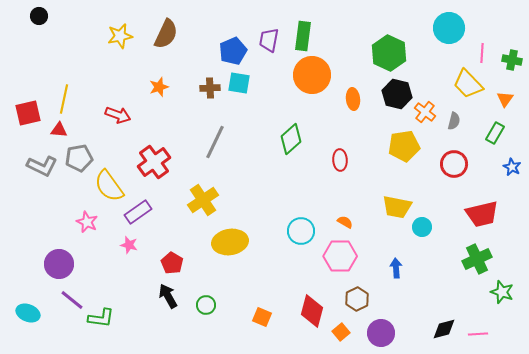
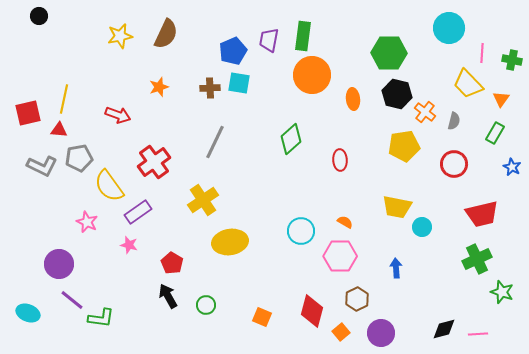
green hexagon at (389, 53): rotated 24 degrees counterclockwise
orange triangle at (505, 99): moved 4 px left
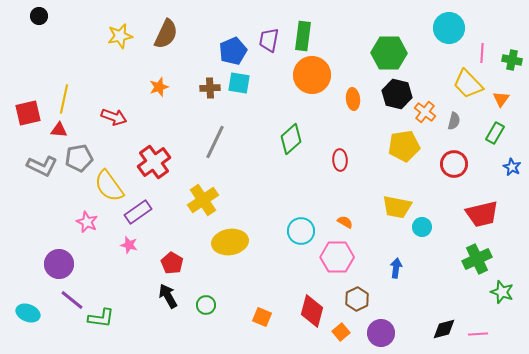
red arrow at (118, 115): moved 4 px left, 2 px down
pink hexagon at (340, 256): moved 3 px left, 1 px down
blue arrow at (396, 268): rotated 12 degrees clockwise
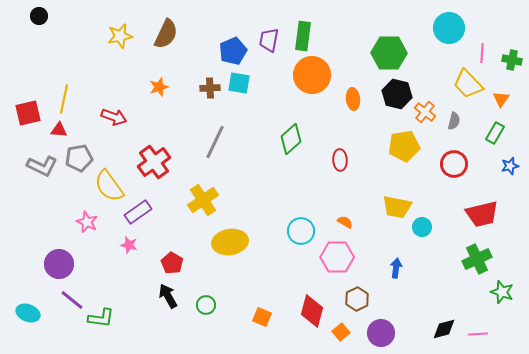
blue star at (512, 167): moved 2 px left, 1 px up; rotated 30 degrees clockwise
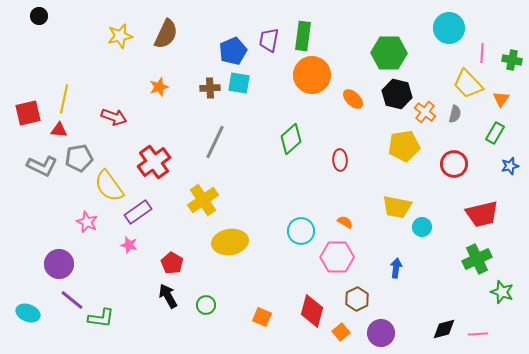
orange ellipse at (353, 99): rotated 40 degrees counterclockwise
gray semicircle at (454, 121): moved 1 px right, 7 px up
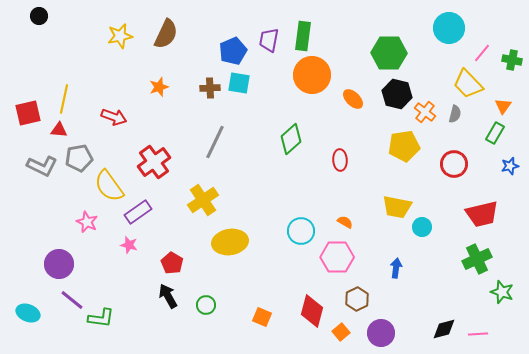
pink line at (482, 53): rotated 36 degrees clockwise
orange triangle at (501, 99): moved 2 px right, 7 px down
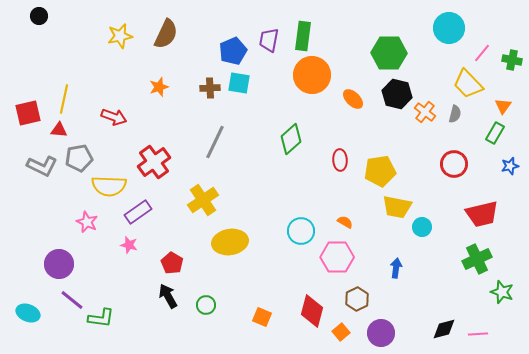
yellow pentagon at (404, 146): moved 24 px left, 25 px down
yellow semicircle at (109, 186): rotated 52 degrees counterclockwise
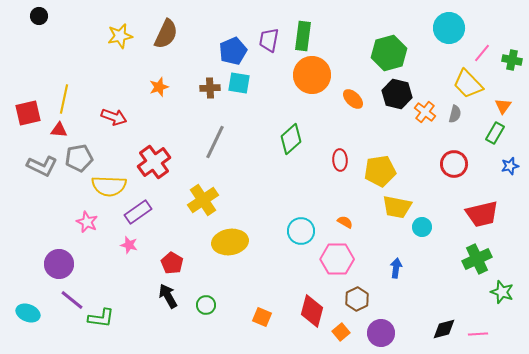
green hexagon at (389, 53): rotated 16 degrees counterclockwise
pink hexagon at (337, 257): moved 2 px down
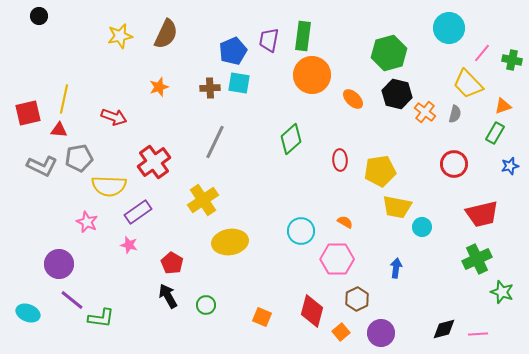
orange triangle at (503, 106): rotated 36 degrees clockwise
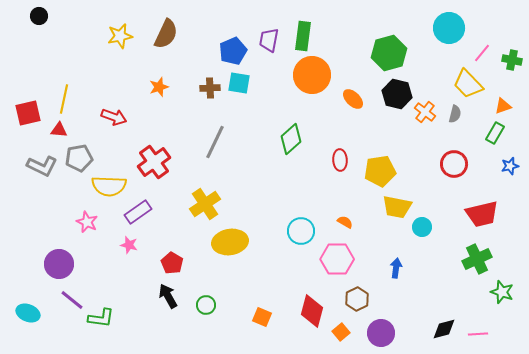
yellow cross at (203, 200): moved 2 px right, 4 px down
